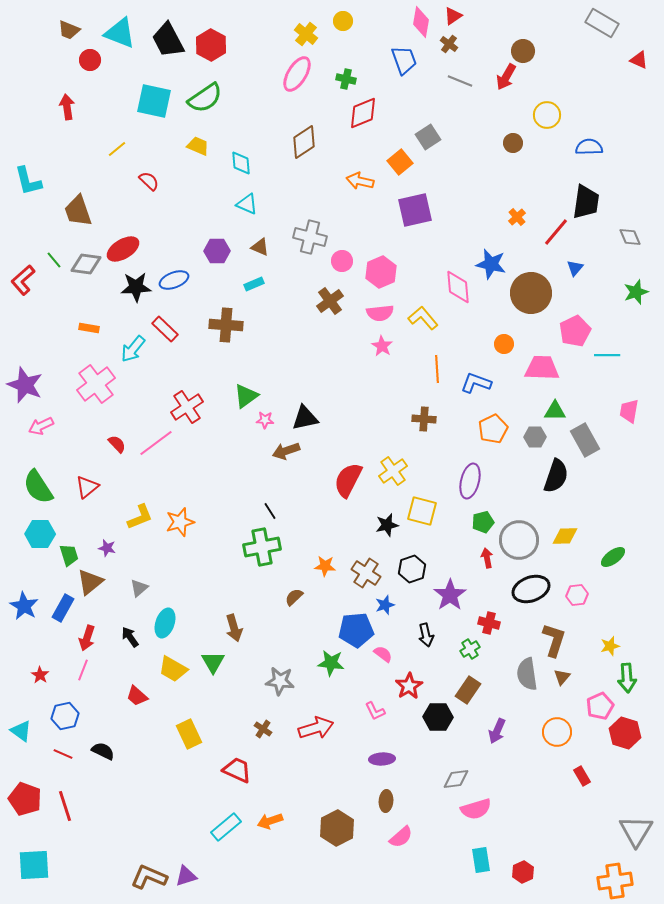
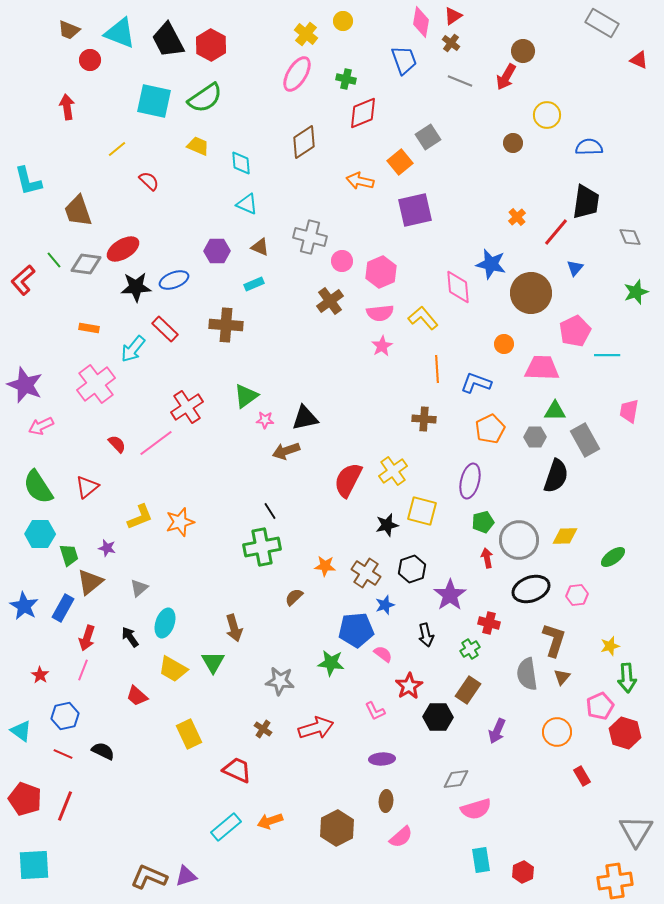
brown cross at (449, 44): moved 2 px right, 1 px up
pink star at (382, 346): rotated 10 degrees clockwise
orange pentagon at (493, 429): moved 3 px left
red line at (65, 806): rotated 40 degrees clockwise
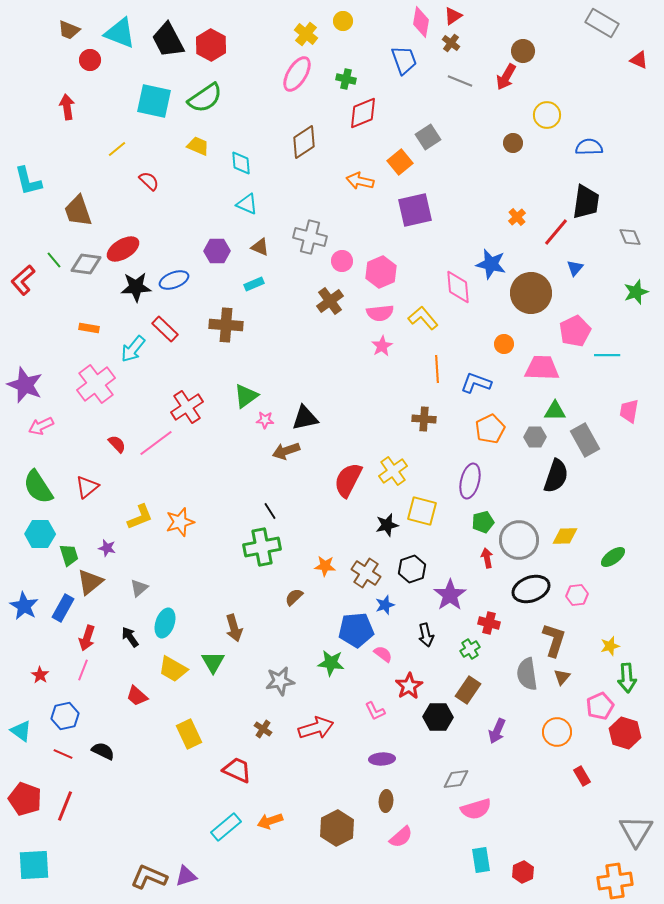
gray star at (280, 681): rotated 16 degrees counterclockwise
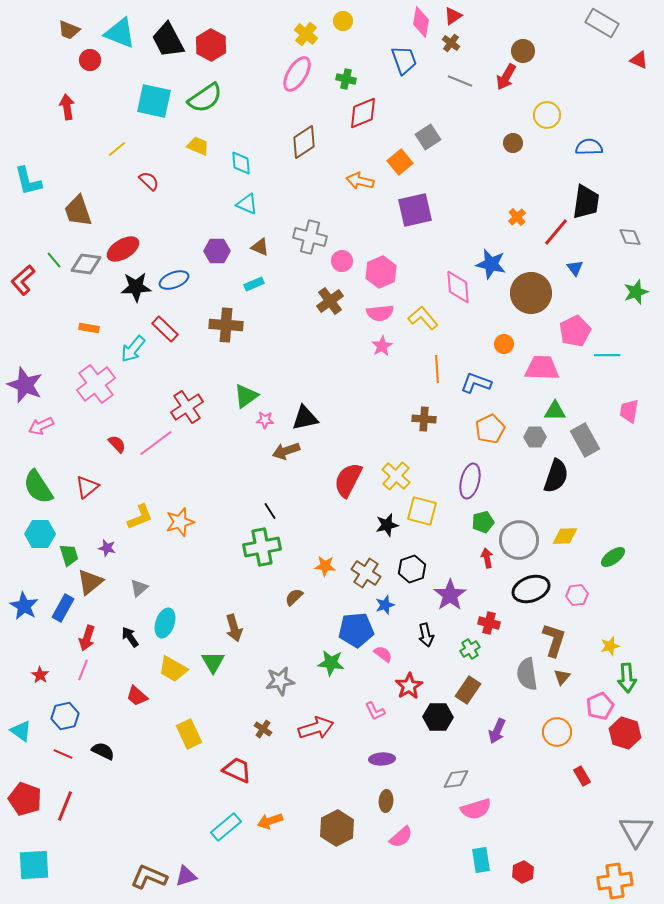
blue triangle at (575, 268): rotated 18 degrees counterclockwise
yellow cross at (393, 471): moved 3 px right, 5 px down; rotated 12 degrees counterclockwise
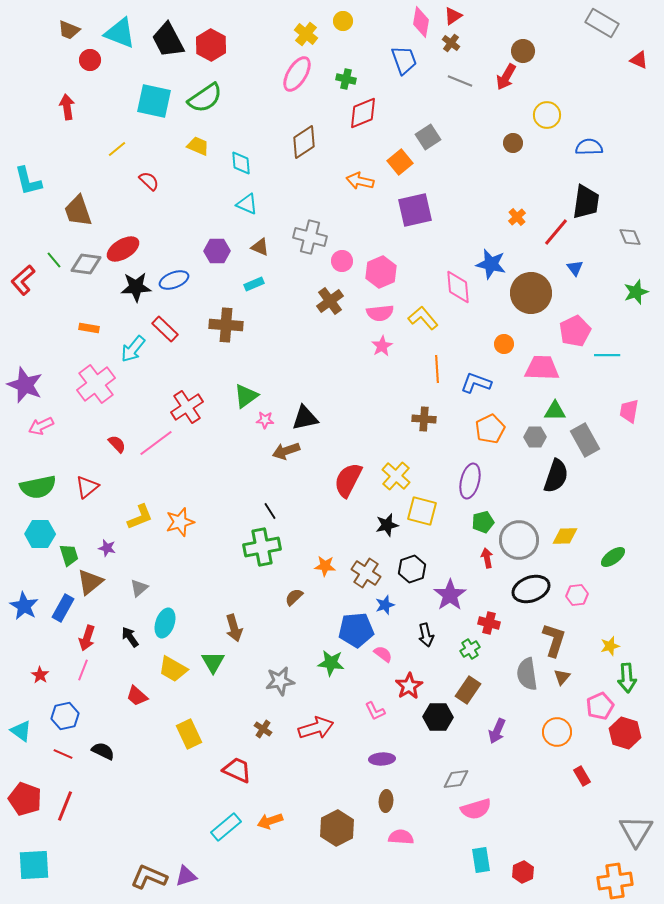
green semicircle at (38, 487): rotated 69 degrees counterclockwise
pink semicircle at (401, 837): rotated 135 degrees counterclockwise
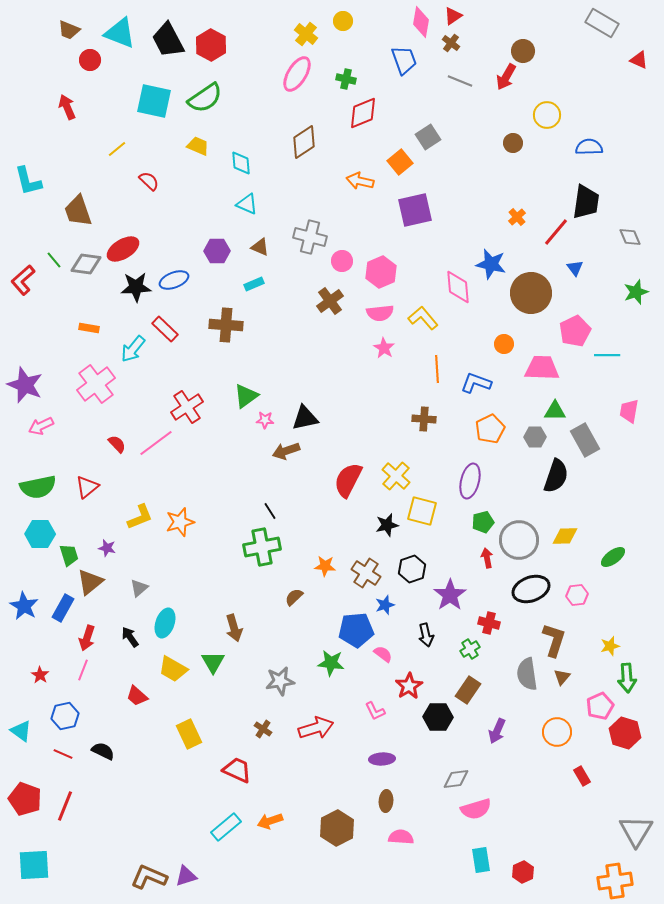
red arrow at (67, 107): rotated 15 degrees counterclockwise
pink star at (382, 346): moved 2 px right, 2 px down; rotated 10 degrees counterclockwise
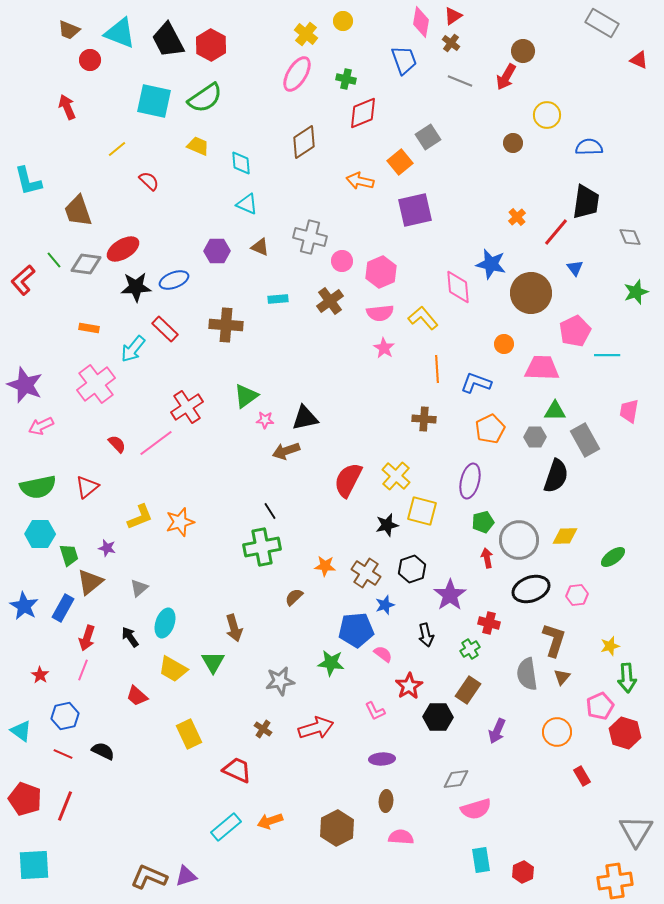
cyan rectangle at (254, 284): moved 24 px right, 15 px down; rotated 18 degrees clockwise
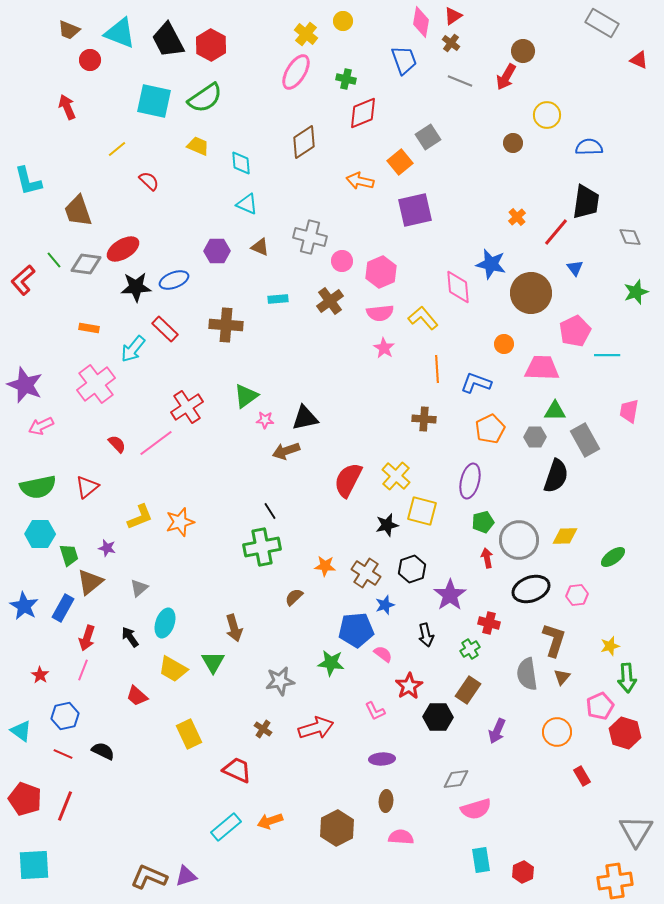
pink ellipse at (297, 74): moved 1 px left, 2 px up
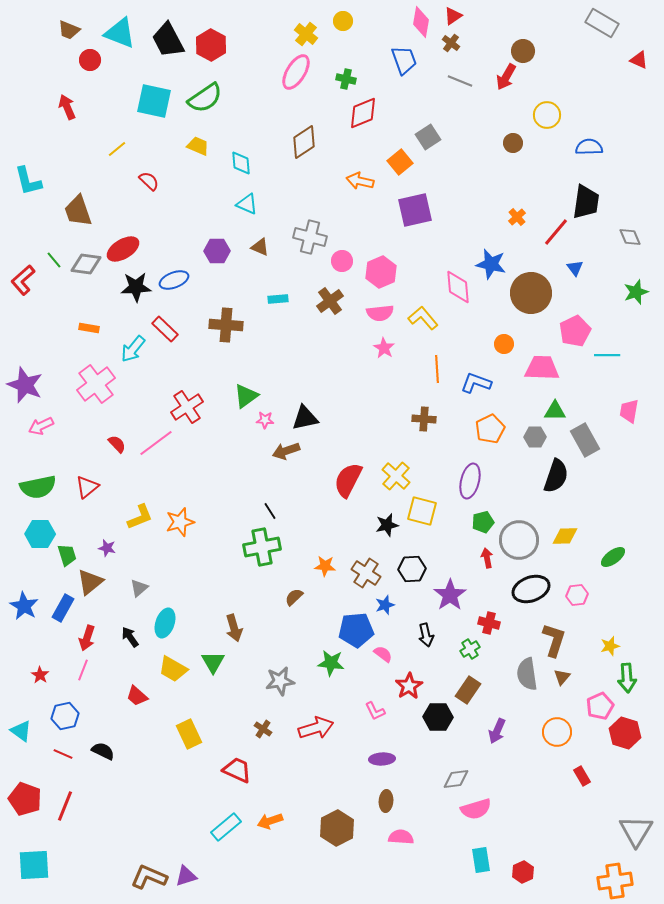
green trapezoid at (69, 555): moved 2 px left
black hexagon at (412, 569): rotated 16 degrees clockwise
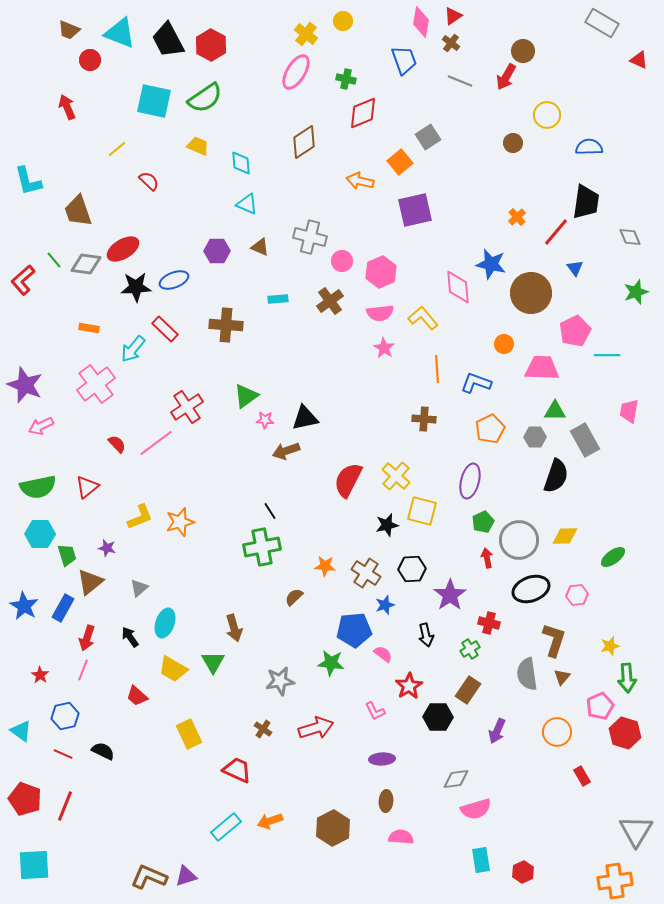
green pentagon at (483, 522): rotated 10 degrees counterclockwise
blue pentagon at (356, 630): moved 2 px left
brown hexagon at (337, 828): moved 4 px left
